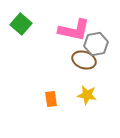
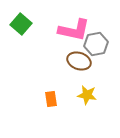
brown ellipse: moved 5 px left, 1 px down
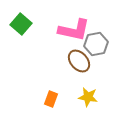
brown ellipse: rotated 30 degrees clockwise
yellow star: moved 1 px right, 2 px down
orange rectangle: rotated 28 degrees clockwise
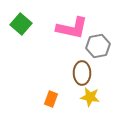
pink L-shape: moved 2 px left, 2 px up
gray hexagon: moved 2 px right, 2 px down
brown ellipse: moved 3 px right, 12 px down; rotated 40 degrees clockwise
yellow star: moved 2 px right
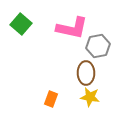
brown ellipse: moved 4 px right
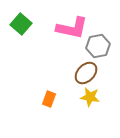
brown ellipse: rotated 45 degrees clockwise
orange rectangle: moved 2 px left
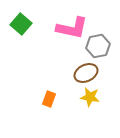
brown ellipse: rotated 20 degrees clockwise
